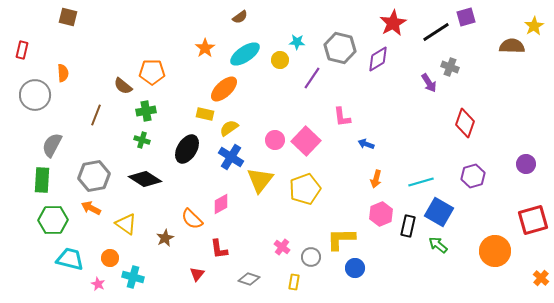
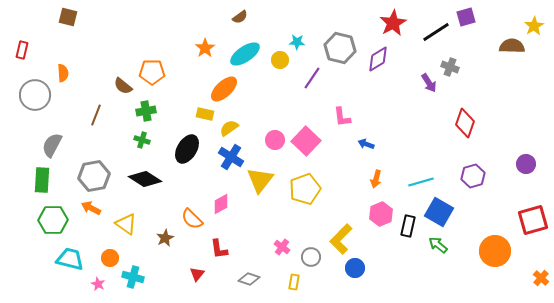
yellow L-shape at (341, 239): rotated 44 degrees counterclockwise
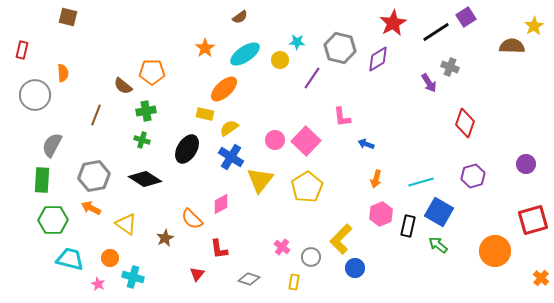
purple square at (466, 17): rotated 18 degrees counterclockwise
yellow pentagon at (305, 189): moved 2 px right, 2 px up; rotated 12 degrees counterclockwise
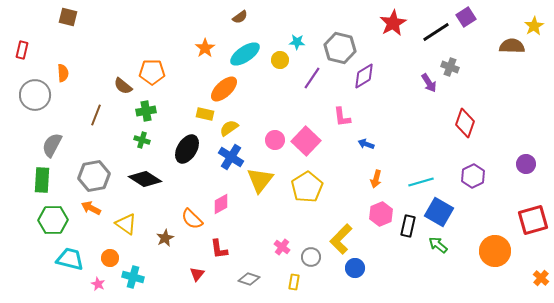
purple diamond at (378, 59): moved 14 px left, 17 px down
purple hexagon at (473, 176): rotated 10 degrees counterclockwise
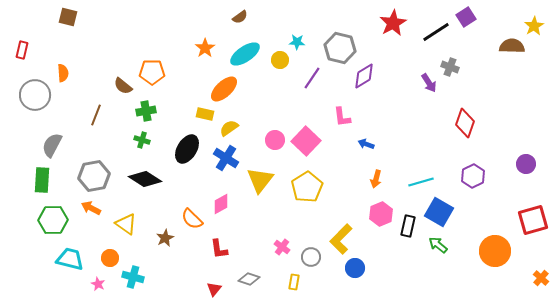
blue cross at (231, 157): moved 5 px left, 1 px down
red triangle at (197, 274): moved 17 px right, 15 px down
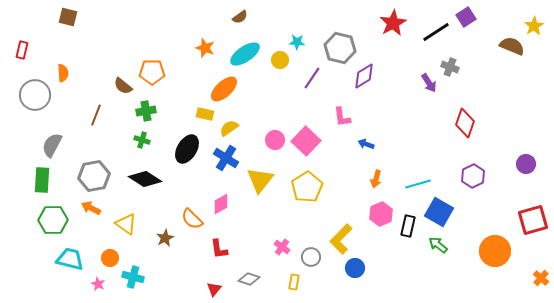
brown semicircle at (512, 46): rotated 20 degrees clockwise
orange star at (205, 48): rotated 18 degrees counterclockwise
cyan line at (421, 182): moved 3 px left, 2 px down
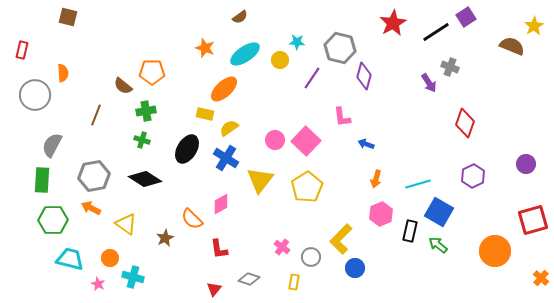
purple diamond at (364, 76): rotated 44 degrees counterclockwise
black rectangle at (408, 226): moved 2 px right, 5 px down
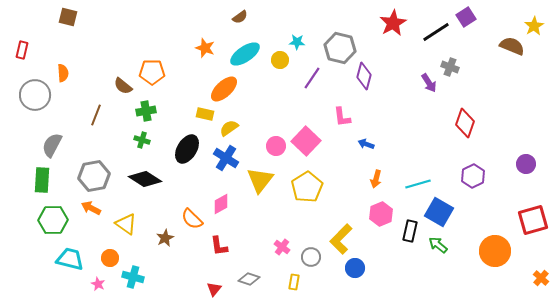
pink circle at (275, 140): moved 1 px right, 6 px down
red L-shape at (219, 249): moved 3 px up
